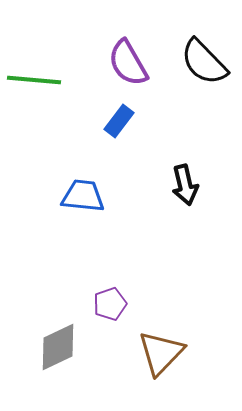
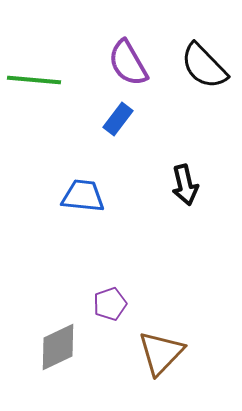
black semicircle: moved 4 px down
blue rectangle: moved 1 px left, 2 px up
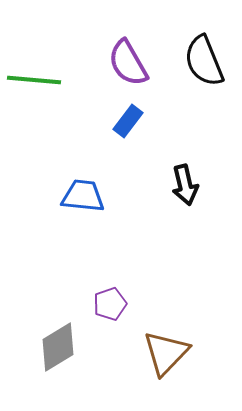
black semicircle: moved 5 px up; rotated 22 degrees clockwise
blue rectangle: moved 10 px right, 2 px down
gray diamond: rotated 6 degrees counterclockwise
brown triangle: moved 5 px right
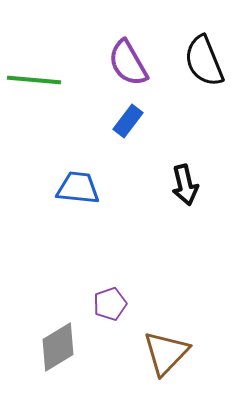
blue trapezoid: moved 5 px left, 8 px up
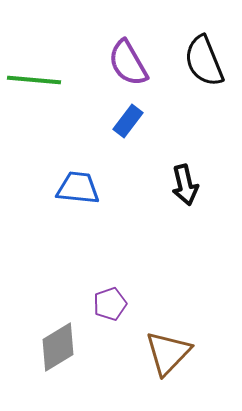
brown triangle: moved 2 px right
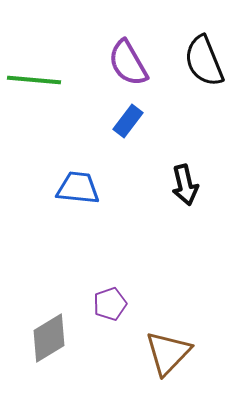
gray diamond: moved 9 px left, 9 px up
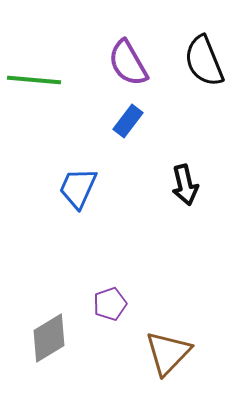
blue trapezoid: rotated 72 degrees counterclockwise
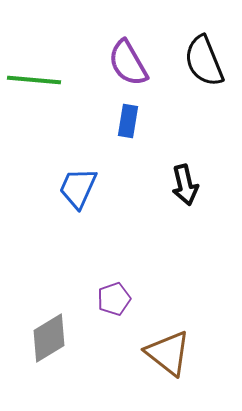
blue rectangle: rotated 28 degrees counterclockwise
purple pentagon: moved 4 px right, 5 px up
brown triangle: rotated 36 degrees counterclockwise
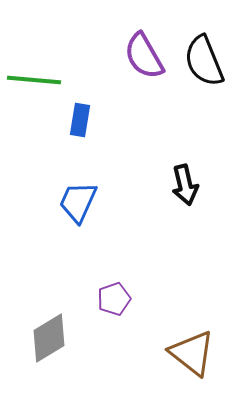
purple semicircle: moved 16 px right, 7 px up
blue rectangle: moved 48 px left, 1 px up
blue trapezoid: moved 14 px down
brown triangle: moved 24 px right
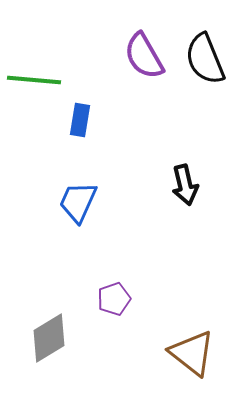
black semicircle: moved 1 px right, 2 px up
